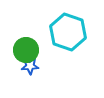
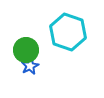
blue star: rotated 24 degrees counterclockwise
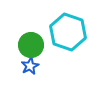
green circle: moved 5 px right, 5 px up
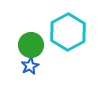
cyan hexagon: rotated 12 degrees clockwise
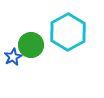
blue star: moved 17 px left, 9 px up
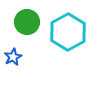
green circle: moved 4 px left, 23 px up
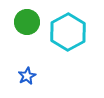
blue star: moved 14 px right, 19 px down
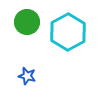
blue star: rotated 30 degrees counterclockwise
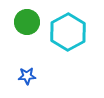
blue star: rotated 18 degrees counterclockwise
